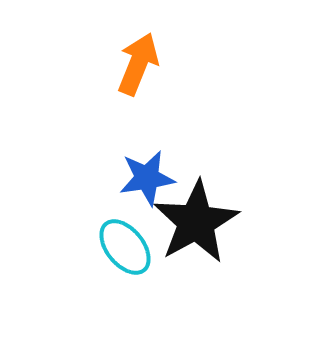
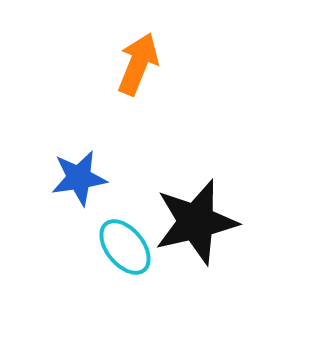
blue star: moved 68 px left
black star: rotated 16 degrees clockwise
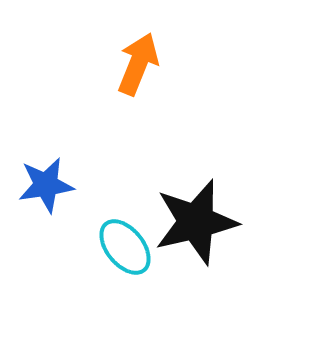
blue star: moved 33 px left, 7 px down
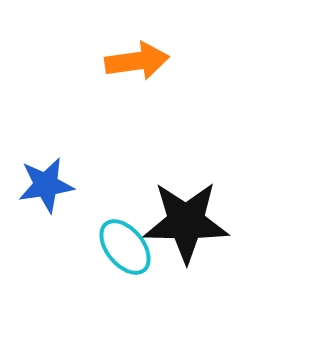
orange arrow: moved 1 px left, 3 px up; rotated 60 degrees clockwise
black star: moved 10 px left; rotated 14 degrees clockwise
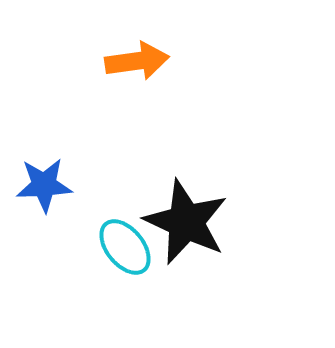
blue star: moved 2 px left; rotated 6 degrees clockwise
black star: rotated 24 degrees clockwise
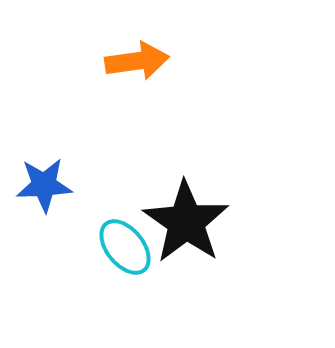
black star: rotated 10 degrees clockwise
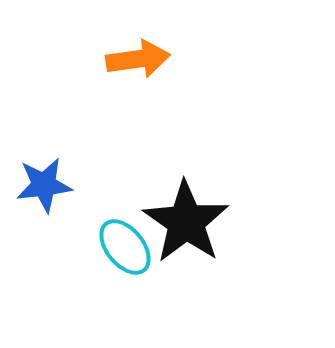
orange arrow: moved 1 px right, 2 px up
blue star: rotated 4 degrees counterclockwise
